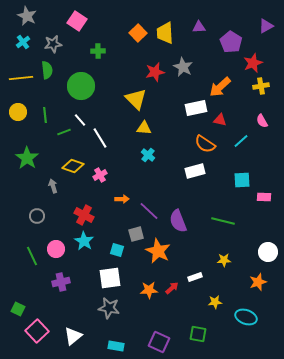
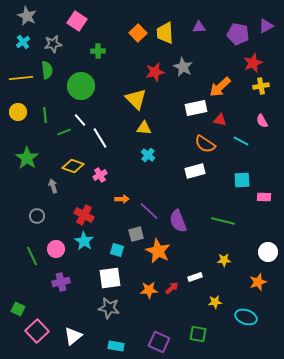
purple pentagon at (231, 42): moved 7 px right, 8 px up; rotated 20 degrees counterclockwise
cyan line at (241, 141): rotated 70 degrees clockwise
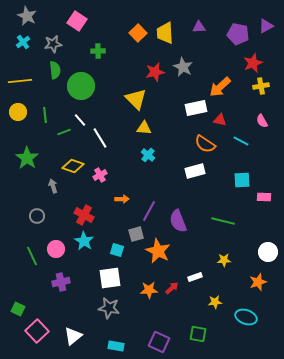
green semicircle at (47, 70): moved 8 px right
yellow line at (21, 78): moved 1 px left, 3 px down
purple line at (149, 211): rotated 75 degrees clockwise
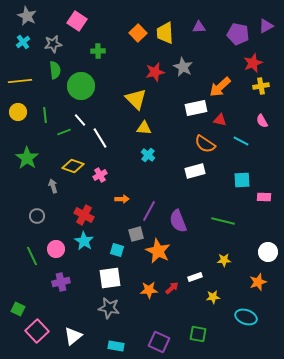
yellow star at (215, 302): moved 2 px left, 5 px up
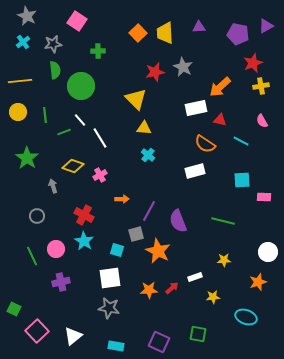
green square at (18, 309): moved 4 px left
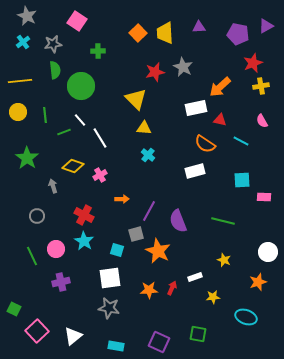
yellow star at (224, 260): rotated 24 degrees clockwise
red arrow at (172, 288): rotated 24 degrees counterclockwise
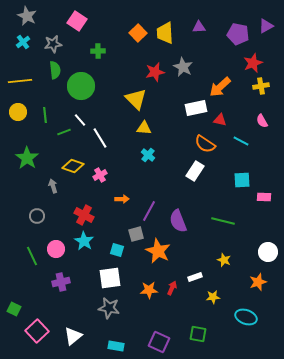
white rectangle at (195, 171): rotated 42 degrees counterclockwise
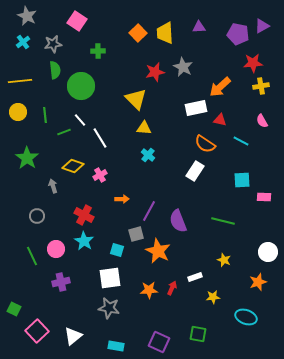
purple triangle at (266, 26): moved 4 px left
red star at (253, 63): rotated 18 degrees clockwise
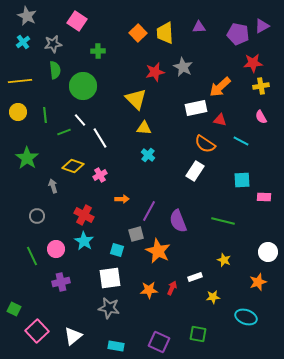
green circle at (81, 86): moved 2 px right
pink semicircle at (262, 121): moved 1 px left, 4 px up
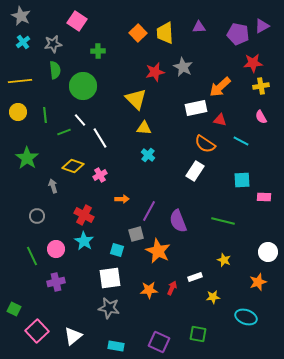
gray star at (27, 16): moved 6 px left
purple cross at (61, 282): moved 5 px left
